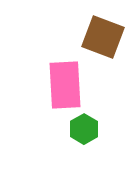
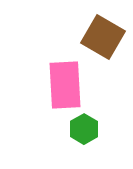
brown square: rotated 9 degrees clockwise
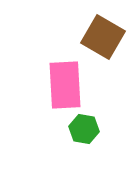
green hexagon: rotated 20 degrees counterclockwise
